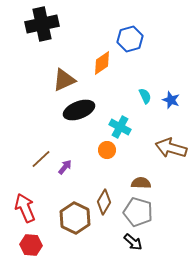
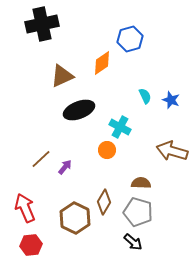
brown triangle: moved 2 px left, 4 px up
brown arrow: moved 1 px right, 3 px down
red hexagon: rotated 10 degrees counterclockwise
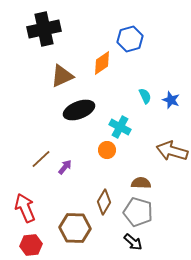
black cross: moved 2 px right, 5 px down
brown hexagon: moved 10 px down; rotated 24 degrees counterclockwise
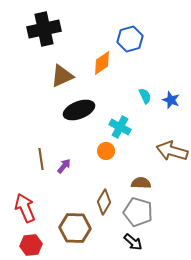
orange circle: moved 1 px left, 1 px down
brown line: rotated 55 degrees counterclockwise
purple arrow: moved 1 px left, 1 px up
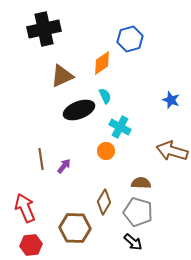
cyan semicircle: moved 40 px left
